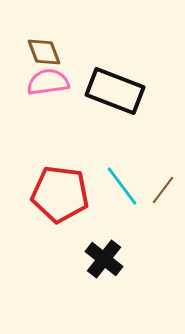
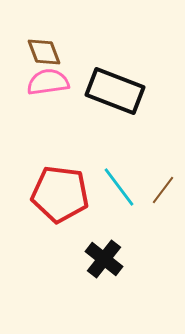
cyan line: moved 3 px left, 1 px down
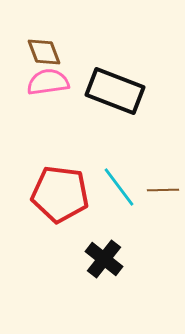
brown line: rotated 52 degrees clockwise
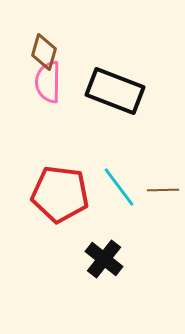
brown diamond: rotated 36 degrees clockwise
pink semicircle: rotated 81 degrees counterclockwise
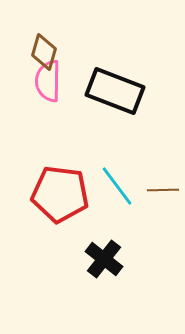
pink semicircle: moved 1 px up
cyan line: moved 2 px left, 1 px up
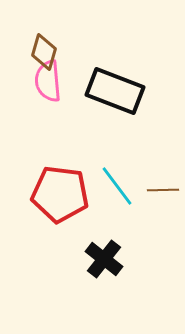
pink semicircle: rotated 6 degrees counterclockwise
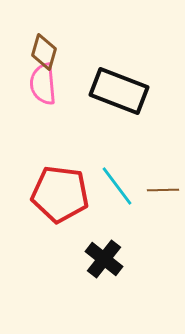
pink semicircle: moved 5 px left, 3 px down
black rectangle: moved 4 px right
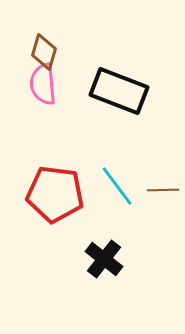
red pentagon: moved 5 px left
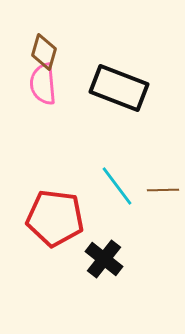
black rectangle: moved 3 px up
red pentagon: moved 24 px down
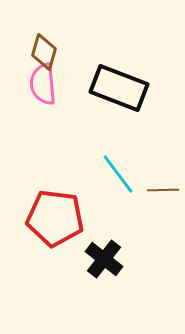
cyan line: moved 1 px right, 12 px up
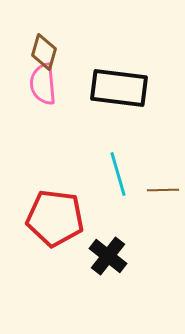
black rectangle: rotated 14 degrees counterclockwise
cyan line: rotated 21 degrees clockwise
black cross: moved 4 px right, 3 px up
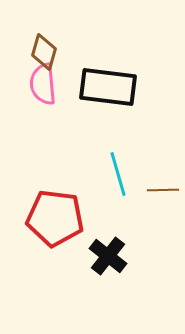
black rectangle: moved 11 px left, 1 px up
